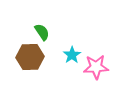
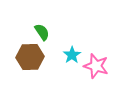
pink star: moved 1 px up; rotated 20 degrees clockwise
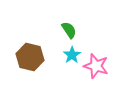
green semicircle: moved 27 px right, 2 px up
brown hexagon: rotated 16 degrees clockwise
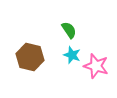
cyan star: rotated 18 degrees counterclockwise
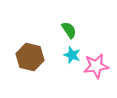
pink star: rotated 25 degrees counterclockwise
